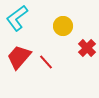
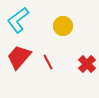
cyan L-shape: moved 1 px right, 2 px down
red cross: moved 16 px down
red line: moved 2 px right; rotated 14 degrees clockwise
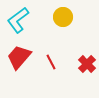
yellow circle: moved 9 px up
red line: moved 3 px right
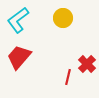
yellow circle: moved 1 px down
red line: moved 17 px right, 15 px down; rotated 42 degrees clockwise
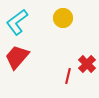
cyan L-shape: moved 1 px left, 2 px down
red trapezoid: moved 2 px left
red line: moved 1 px up
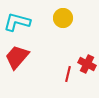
cyan L-shape: rotated 52 degrees clockwise
red cross: rotated 18 degrees counterclockwise
red line: moved 2 px up
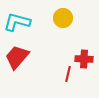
red cross: moved 3 px left, 5 px up; rotated 24 degrees counterclockwise
